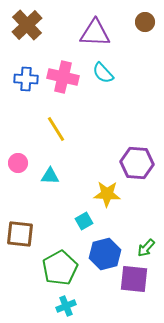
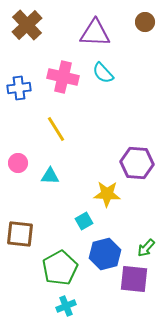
blue cross: moved 7 px left, 9 px down; rotated 10 degrees counterclockwise
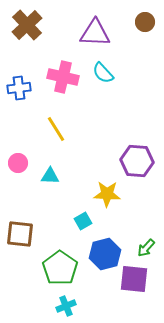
purple hexagon: moved 2 px up
cyan square: moved 1 px left
green pentagon: rotated 8 degrees counterclockwise
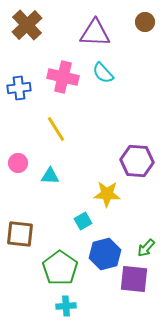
cyan cross: rotated 18 degrees clockwise
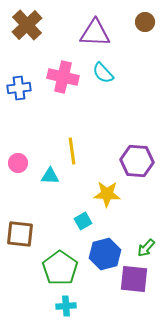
yellow line: moved 16 px right, 22 px down; rotated 24 degrees clockwise
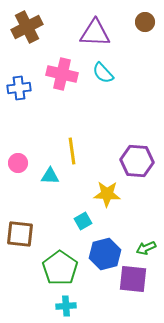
brown cross: moved 2 px down; rotated 16 degrees clockwise
pink cross: moved 1 px left, 3 px up
green arrow: rotated 24 degrees clockwise
purple square: moved 1 px left
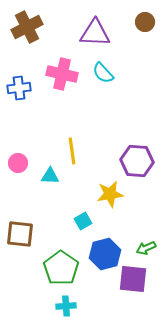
yellow star: moved 3 px right; rotated 12 degrees counterclockwise
green pentagon: moved 1 px right
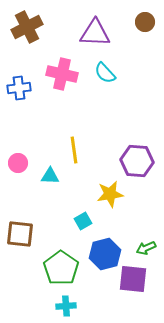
cyan semicircle: moved 2 px right
yellow line: moved 2 px right, 1 px up
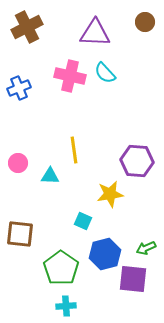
pink cross: moved 8 px right, 2 px down
blue cross: rotated 15 degrees counterclockwise
cyan square: rotated 36 degrees counterclockwise
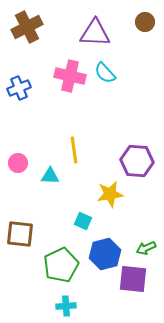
green pentagon: moved 3 px up; rotated 12 degrees clockwise
